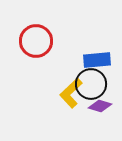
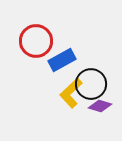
blue rectangle: moved 35 px left; rotated 24 degrees counterclockwise
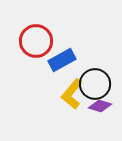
black circle: moved 4 px right
yellow L-shape: moved 1 px right, 1 px down; rotated 8 degrees counterclockwise
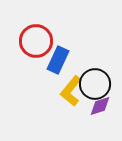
blue rectangle: moved 4 px left; rotated 36 degrees counterclockwise
yellow L-shape: moved 1 px left, 3 px up
purple diamond: rotated 35 degrees counterclockwise
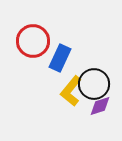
red circle: moved 3 px left
blue rectangle: moved 2 px right, 2 px up
black circle: moved 1 px left
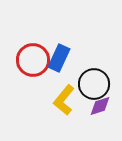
red circle: moved 19 px down
blue rectangle: moved 1 px left
yellow L-shape: moved 7 px left, 9 px down
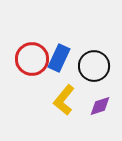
red circle: moved 1 px left, 1 px up
black circle: moved 18 px up
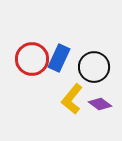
black circle: moved 1 px down
yellow L-shape: moved 8 px right, 1 px up
purple diamond: moved 2 px up; rotated 55 degrees clockwise
